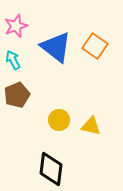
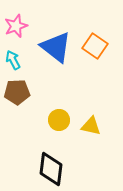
brown pentagon: moved 3 px up; rotated 20 degrees clockwise
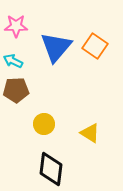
pink star: rotated 20 degrees clockwise
blue triangle: rotated 32 degrees clockwise
cyan arrow: moved 1 px down; rotated 36 degrees counterclockwise
brown pentagon: moved 1 px left, 2 px up
yellow circle: moved 15 px left, 4 px down
yellow triangle: moved 1 px left, 7 px down; rotated 20 degrees clockwise
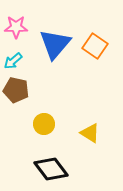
pink star: moved 1 px down
blue triangle: moved 1 px left, 3 px up
cyan arrow: rotated 66 degrees counterclockwise
brown pentagon: rotated 15 degrees clockwise
black diamond: rotated 44 degrees counterclockwise
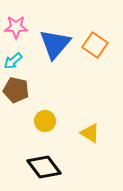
orange square: moved 1 px up
yellow circle: moved 1 px right, 3 px up
black diamond: moved 7 px left, 2 px up
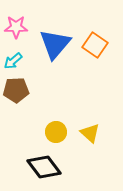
brown pentagon: rotated 15 degrees counterclockwise
yellow circle: moved 11 px right, 11 px down
yellow triangle: rotated 10 degrees clockwise
